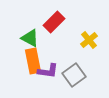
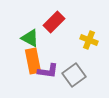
yellow cross: rotated 30 degrees counterclockwise
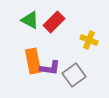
green triangle: moved 18 px up
purple L-shape: moved 2 px right, 3 px up
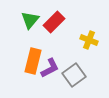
green triangle: rotated 42 degrees clockwise
orange rectangle: rotated 25 degrees clockwise
purple L-shape: rotated 35 degrees counterclockwise
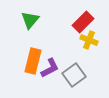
red rectangle: moved 29 px right
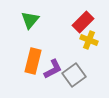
purple L-shape: moved 3 px right, 1 px down
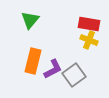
red rectangle: moved 6 px right, 2 px down; rotated 55 degrees clockwise
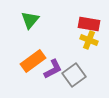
orange rectangle: rotated 40 degrees clockwise
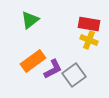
green triangle: rotated 12 degrees clockwise
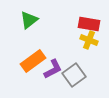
green triangle: moved 1 px left
